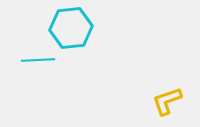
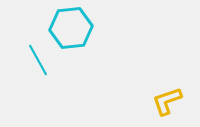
cyan line: rotated 64 degrees clockwise
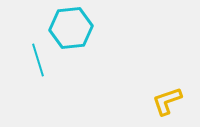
cyan line: rotated 12 degrees clockwise
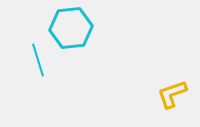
yellow L-shape: moved 5 px right, 7 px up
